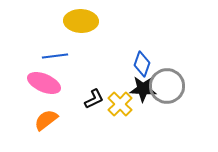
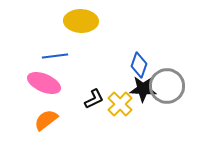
blue diamond: moved 3 px left, 1 px down
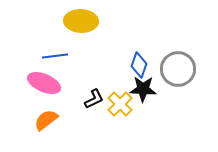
gray circle: moved 11 px right, 17 px up
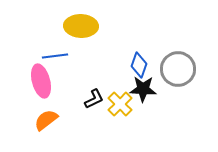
yellow ellipse: moved 5 px down
pink ellipse: moved 3 px left, 2 px up; rotated 52 degrees clockwise
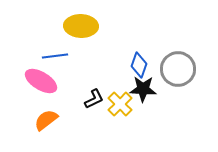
pink ellipse: rotated 44 degrees counterclockwise
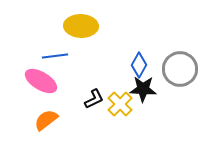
blue diamond: rotated 10 degrees clockwise
gray circle: moved 2 px right
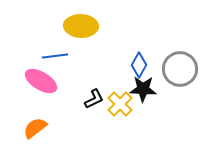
orange semicircle: moved 11 px left, 8 px down
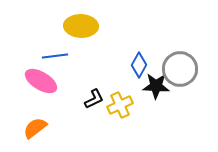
black star: moved 13 px right, 3 px up
yellow cross: moved 1 px down; rotated 20 degrees clockwise
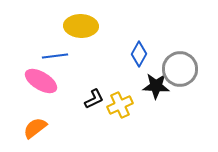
blue diamond: moved 11 px up
